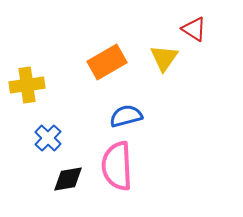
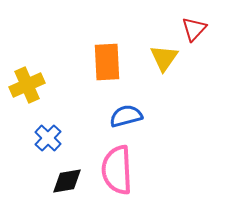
red triangle: rotated 40 degrees clockwise
orange rectangle: rotated 63 degrees counterclockwise
yellow cross: rotated 16 degrees counterclockwise
pink semicircle: moved 4 px down
black diamond: moved 1 px left, 2 px down
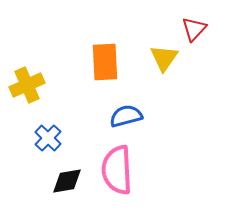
orange rectangle: moved 2 px left
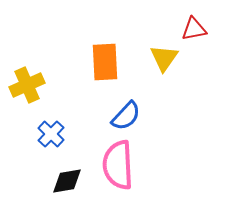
red triangle: rotated 36 degrees clockwise
blue semicircle: rotated 148 degrees clockwise
blue cross: moved 3 px right, 4 px up
pink semicircle: moved 1 px right, 5 px up
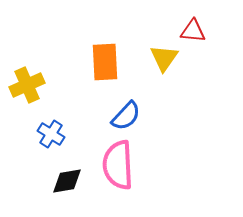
red triangle: moved 1 px left, 2 px down; rotated 16 degrees clockwise
blue cross: rotated 12 degrees counterclockwise
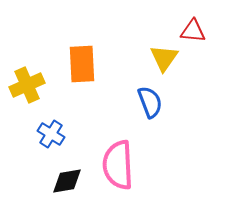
orange rectangle: moved 23 px left, 2 px down
blue semicircle: moved 24 px right, 14 px up; rotated 64 degrees counterclockwise
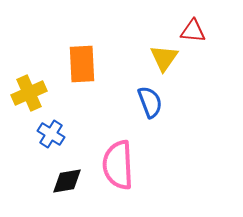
yellow cross: moved 2 px right, 8 px down
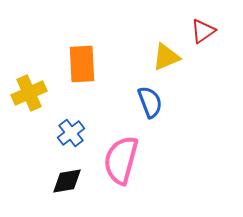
red triangle: moved 10 px right; rotated 40 degrees counterclockwise
yellow triangle: moved 2 px right, 1 px up; rotated 32 degrees clockwise
blue cross: moved 20 px right, 1 px up; rotated 20 degrees clockwise
pink semicircle: moved 3 px right, 5 px up; rotated 18 degrees clockwise
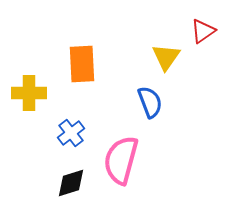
yellow triangle: rotated 32 degrees counterclockwise
yellow cross: rotated 24 degrees clockwise
black diamond: moved 4 px right, 2 px down; rotated 8 degrees counterclockwise
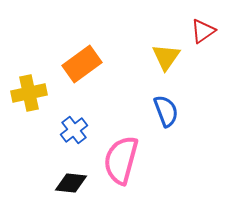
orange rectangle: rotated 57 degrees clockwise
yellow cross: rotated 12 degrees counterclockwise
blue semicircle: moved 16 px right, 9 px down
blue cross: moved 3 px right, 3 px up
black diamond: rotated 24 degrees clockwise
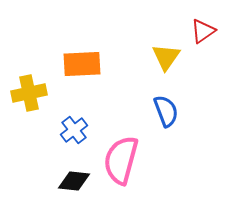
orange rectangle: rotated 33 degrees clockwise
black diamond: moved 3 px right, 2 px up
